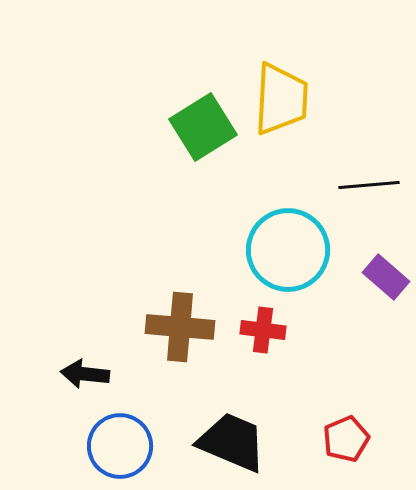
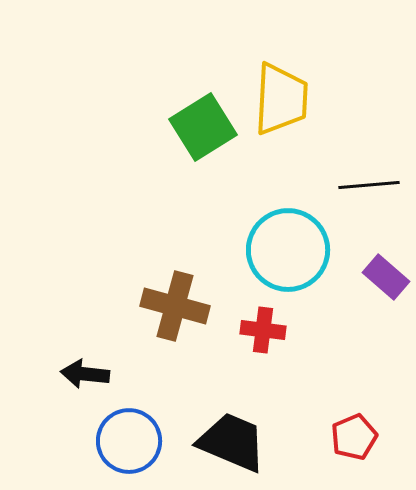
brown cross: moved 5 px left, 21 px up; rotated 10 degrees clockwise
red pentagon: moved 8 px right, 2 px up
blue circle: moved 9 px right, 5 px up
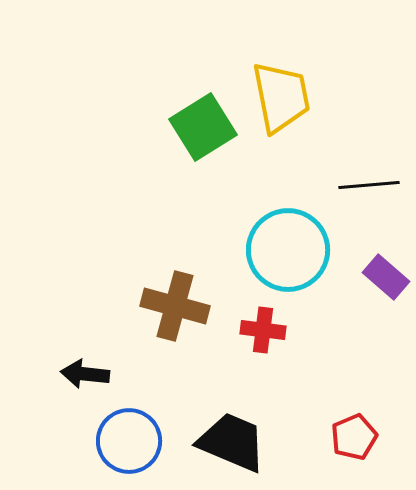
yellow trapezoid: moved 2 px up; rotated 14 degrees counterclockwise
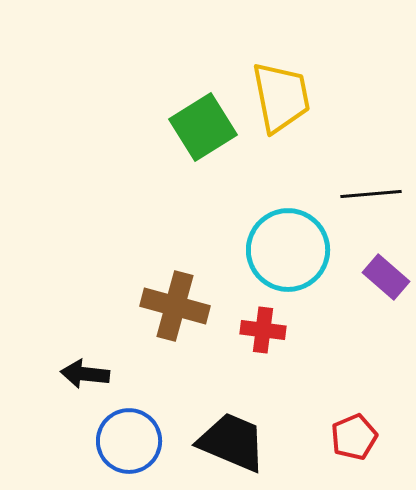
black line: moved 2 px right, 9 px down
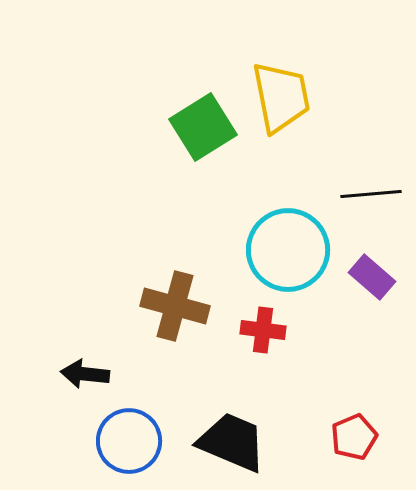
purple rectangle: moved 14 px left
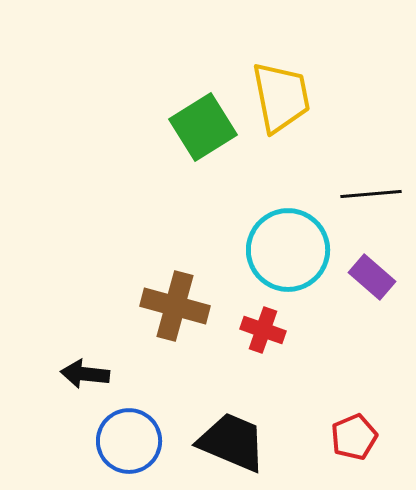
red cross: rotated 12 degrees clockwise
